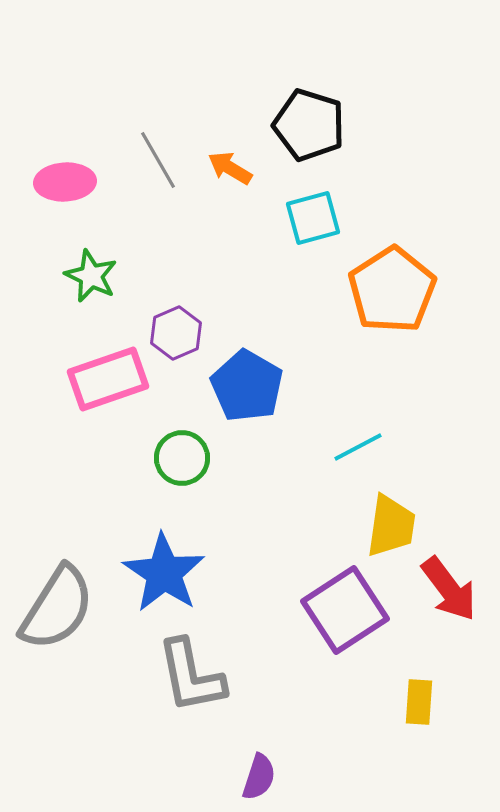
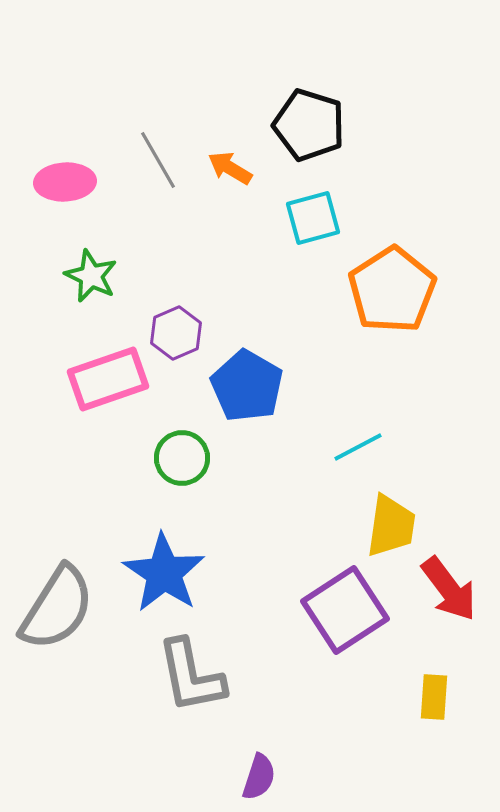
yellow rectangle: moved 15 px right, 5 px up
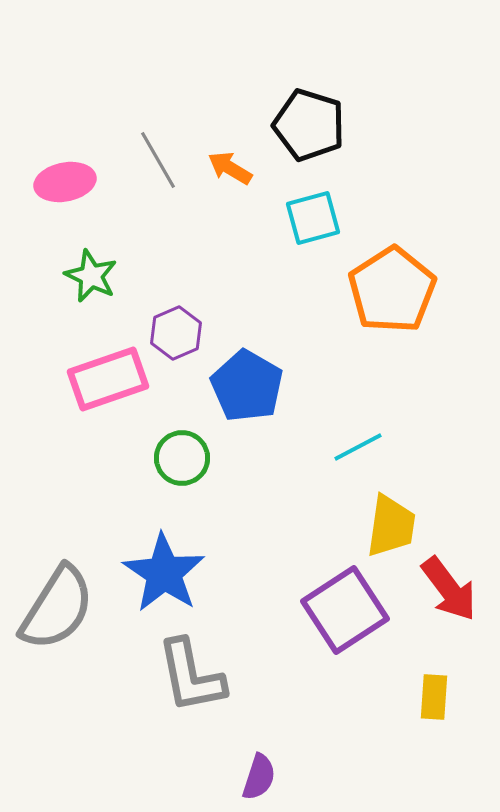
pink ellipse: rotated 8 degrees counterclockwise
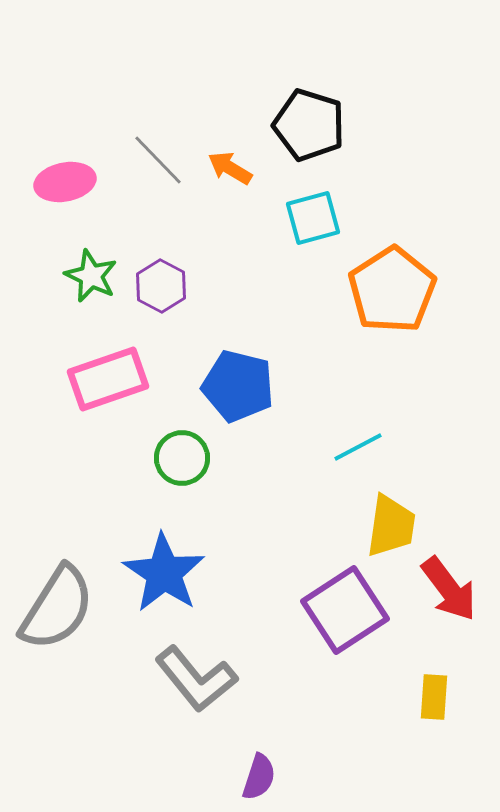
gray line: rotated 14 degrees counterclockwise
purple hexagon: moved 15 px left, 47 px up; rotated 9 degrees counterclockwise
blue pentagon: moved 9 px left; rotated 16 degrees counterclockwise
gray L-shape: moved 5 px right, 3 px down; rotated 28 degrees counterclockwise
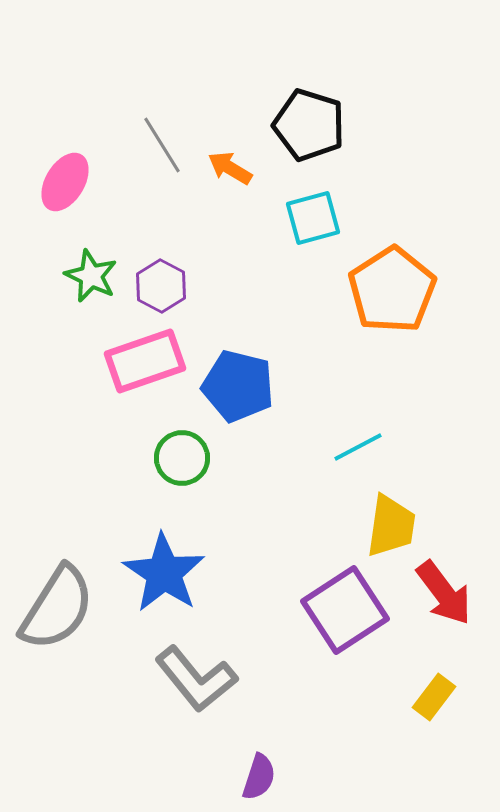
gray line: moved 4 px right, 15 px up; rotated 12 degrees clockwise
pink ellipse: rotated 48 degrees counterclockwise
pink rectangle: moved 37 px right, 18 px up
red arrow: moved 5 px left, 4 px down
yellow rectangle: rotated 33 degrees clockwise
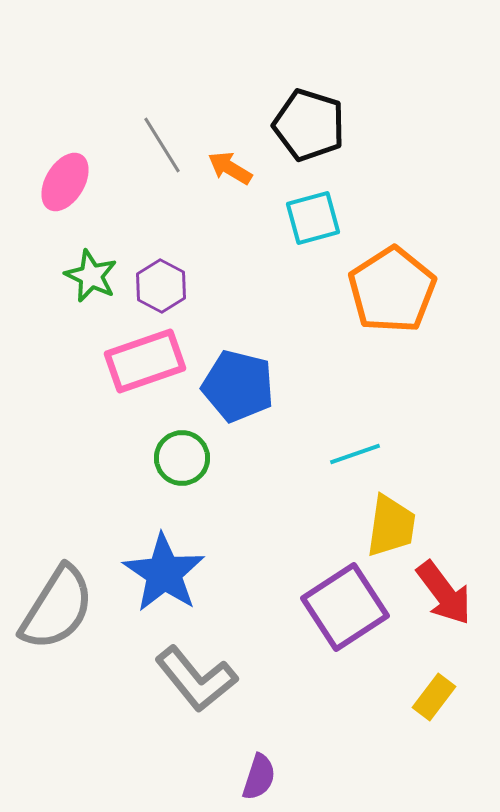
cyan line: moved 3 px left, 7 px down; rotated 9 degrees clockwise
purple square: moved 3 px up
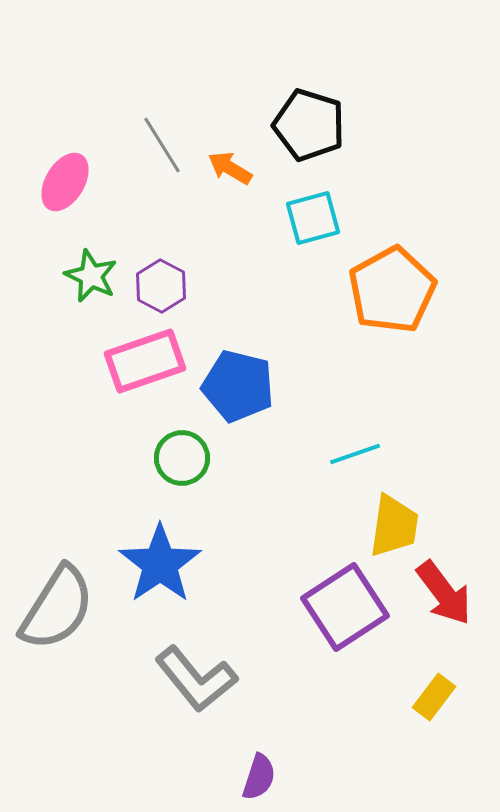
orange pentagon: rotated 4 degrees clockwise
yellow trapezoid: moved 3 px right
blue star: moved 4 px left, 9 px up; rotated 4 degrees clockwise
